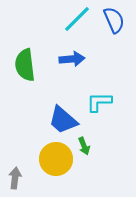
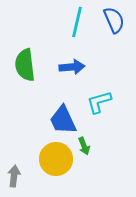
cyan line: moved 3 px down; rotated 32 degrees counterclockwise
blue arrow: moved 8 px down
cyan L-shape: rotated 16 degrees counterclockwise
blue trapezoid: rotated 24 degrees clockwise
gray arrow: moved 1 px left, 2 px up
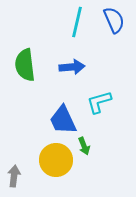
yellow circle: moved 1 px down
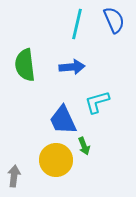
cyan line: moved 2 px down
cyan L-shape: moved 2 px left
